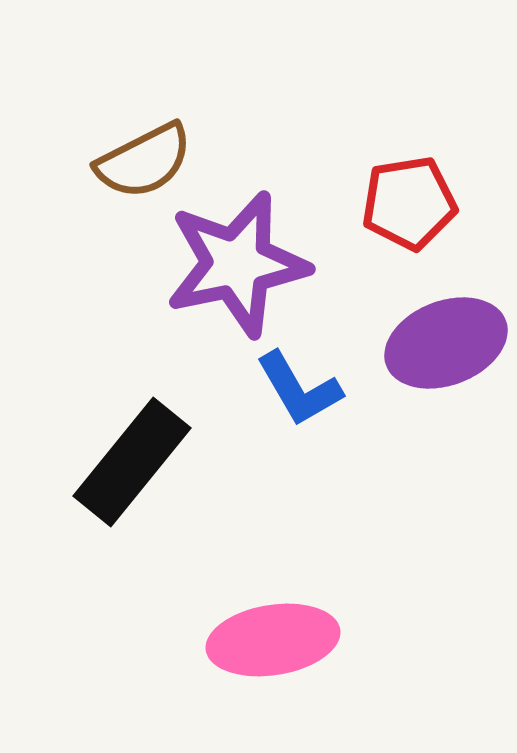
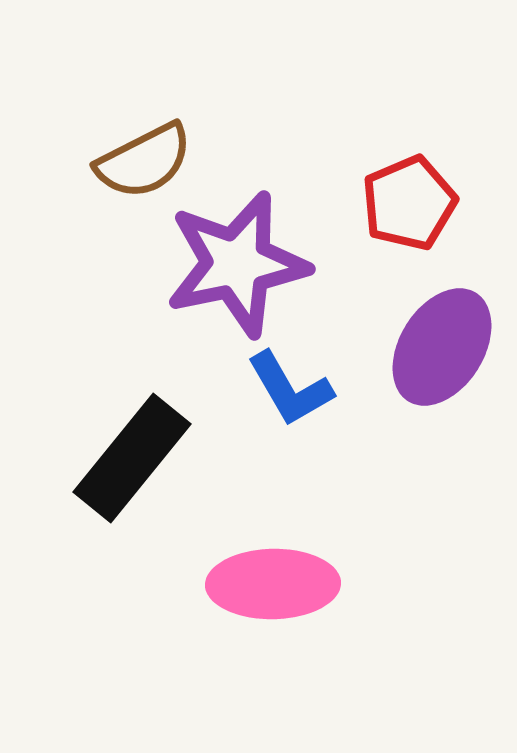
red pentagon: rotated 14 degrees counterclockwise
purple ellipse: moved 4 px left, 4 px down; rotated 37 degrees counterclockwise
blue L-shape: moved 9 px left
black rectangle: moved 4 px up
pink ellipse: moved 56 px up; rotated 8 degrees clockwise
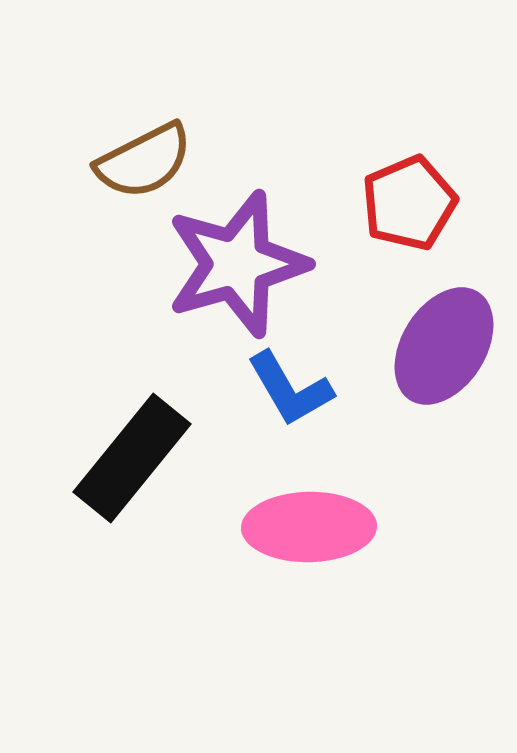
purple star: rotated 4 degrees counterclockwise
purple ellipse: moved 2 px right, 1 px up
pink ellipse: moved 36 px right, 57 px up
